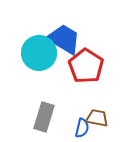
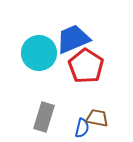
blue trapezoid: moved 9 px right; rotated 54 degrees counterclockwise
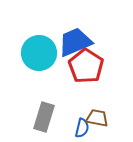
blue trapezoid: moved 2 px right, 3 px down
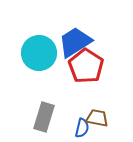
blue trapezoid: rotated 9 degrees counterclockwise
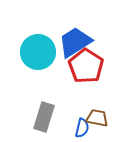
cyan circle: moved 1 px left, 1 px up
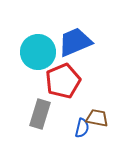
blue trapezoid: rotated 9 degrees clockwise
red pentagon: moved 23 px left, 15 px down; rotated 16 degrees clockwise
gray rectangle: moved 4 px left, 3 px up
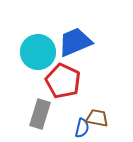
red pentagon: rotated 24 degrees counterclockwise
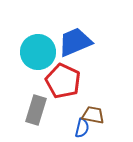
gray rectangle: moved 4 px left, 4 px up
brown trapezoid: moved 4 px left, 3 px up
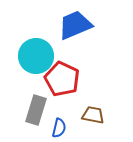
blue trapezoid: moved 17 px up
cyan circle: moved 2 px left, 4 px down
red pentagon: moved 1 px left, 2 px up
blue semicircle: moved 23 px left
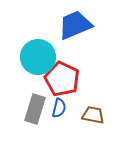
cyan circle: moved 2 px right, 1 px down
gray rectangle: moved 1 px left, 1 px up
blue semicircle: moved 20 px up
